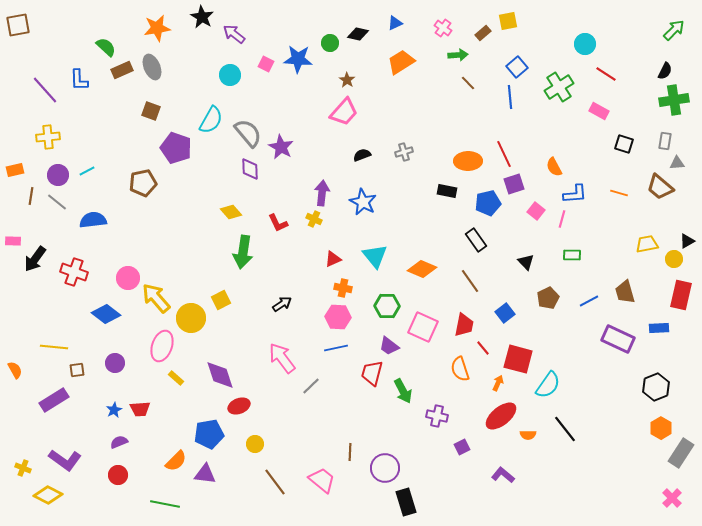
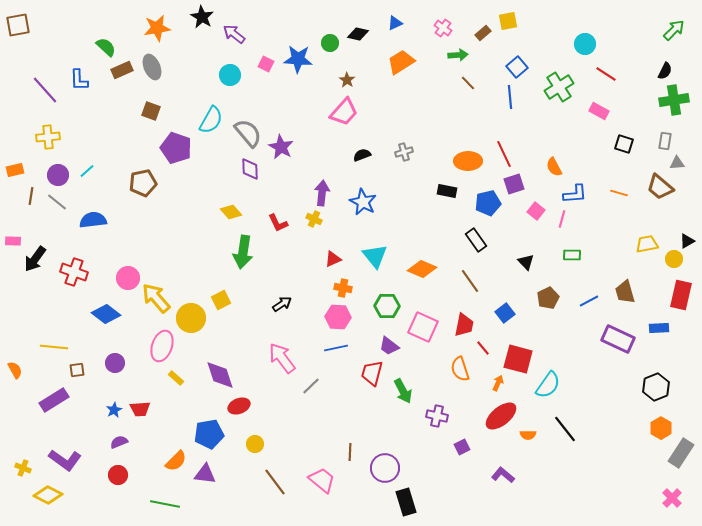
cyan line at (87, 171): rotated 14 degrees counterclockwise
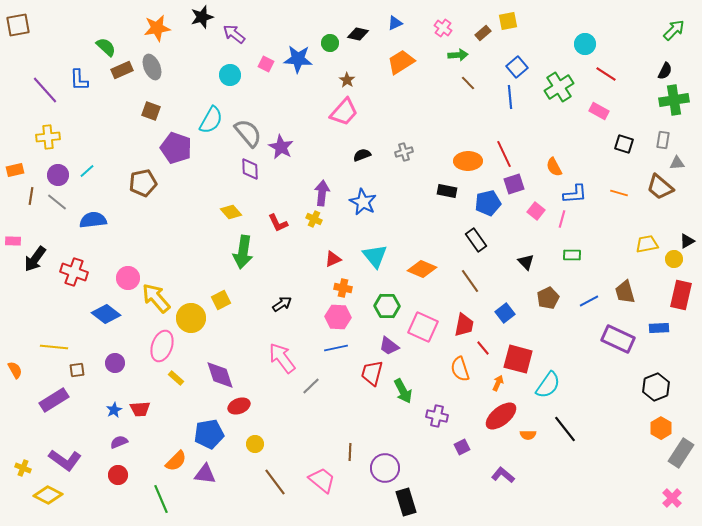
black star at (202, 17): rotated 25 degrees clockwise
gray rectangle at (665, 141): moved 2 px left, 1 px up
green line at (165, 504): moved 4 px left, 5 px up; rotated 56 degrees clockwise
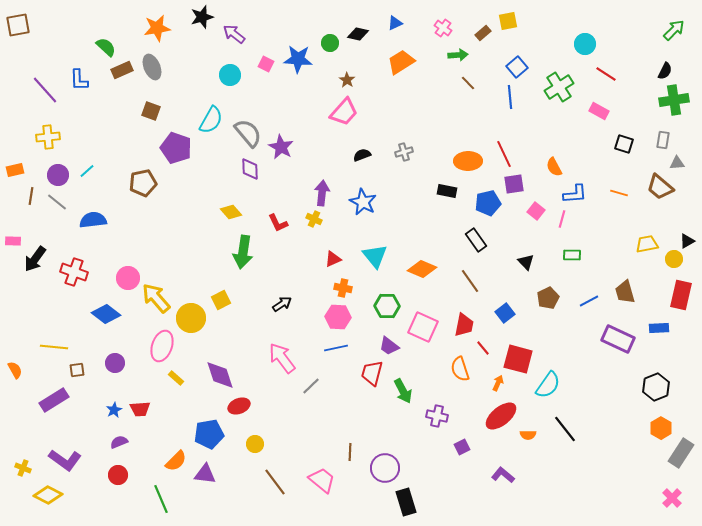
purple square at (514, 184): rotated 10 degrees clockwise
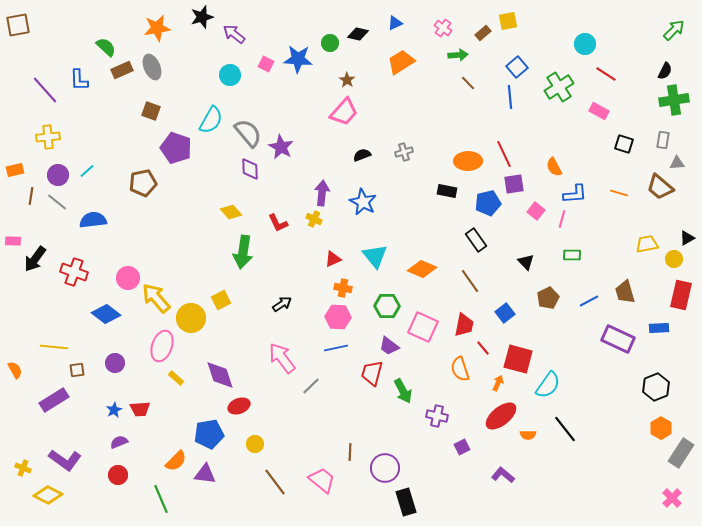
black triangle at (687, 241): moved 3 px up
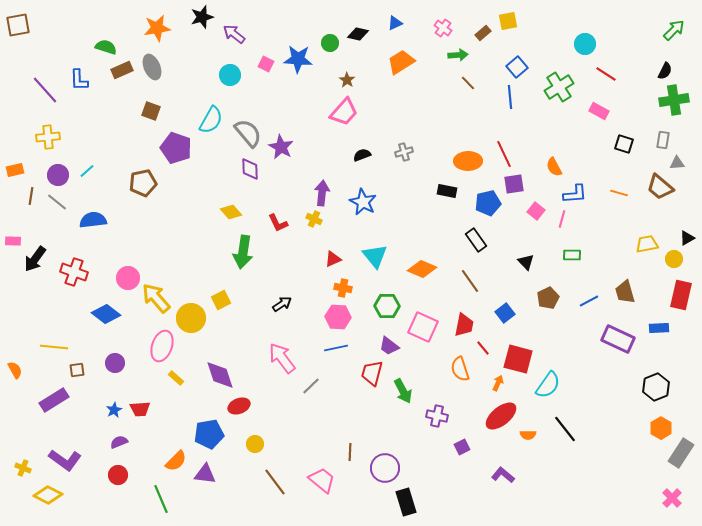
green semicircle at (106, 47): rotated 25 degrees counterclockwise
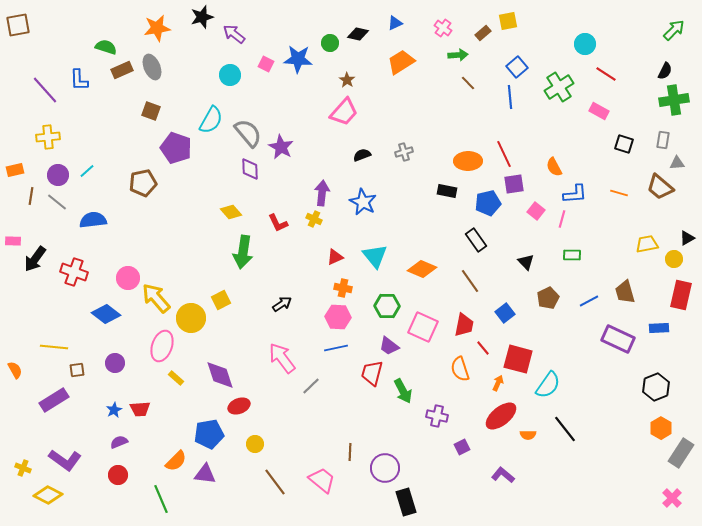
red triangle at (333, 259): moved 2 px right, 2 px up
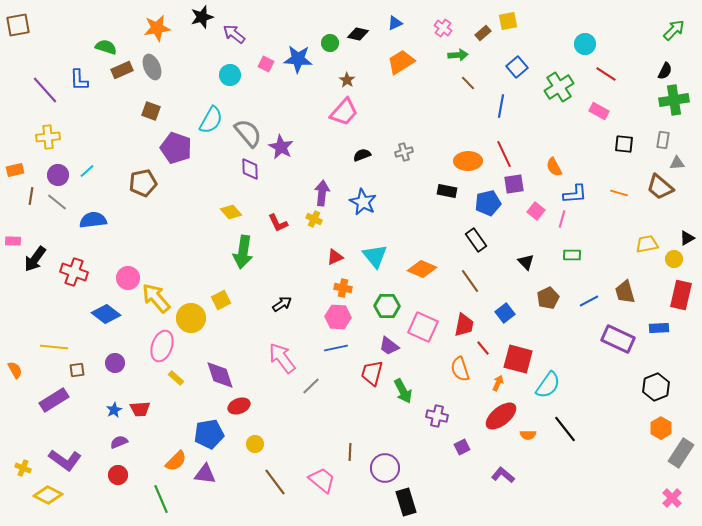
blue line at (510, 97): moved 9 px left, 9 px down; rotated 15 degrees clockwise
black square at (624, 144): rotated 12 degrees counterclockwise
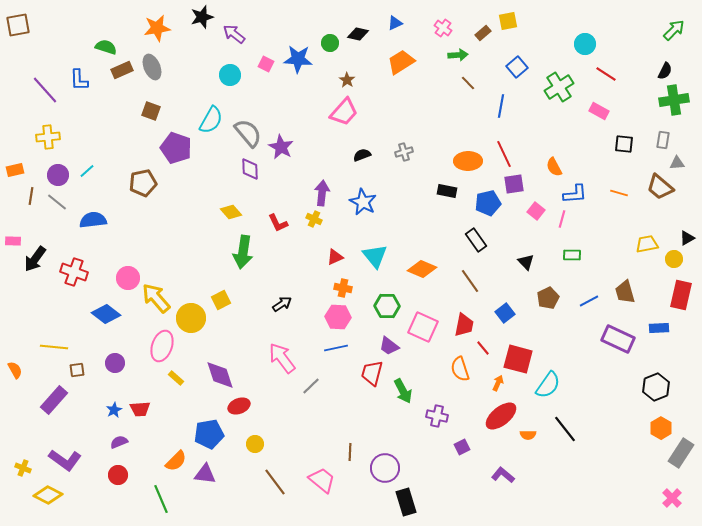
purple rectangle at (54, 400): rotated 16 degrees counterclockwise
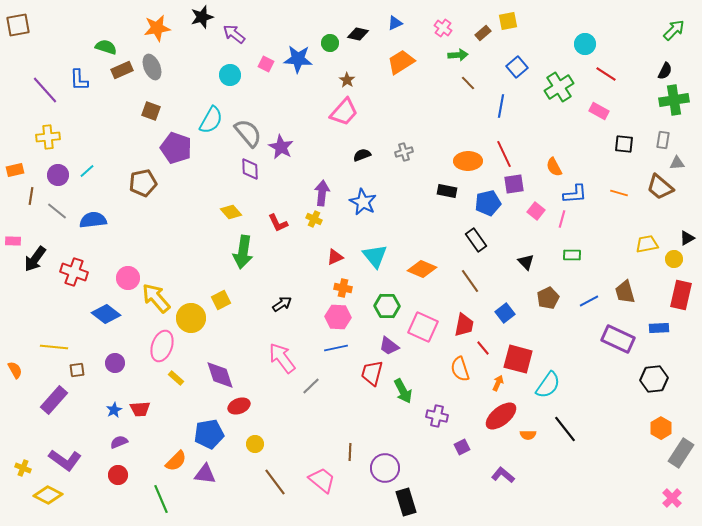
gray line at (57, 202): moved 9 px down
black hexagon at (656, 387): moved 2 px left, 8 px up; rotated 16 degrees clockwise
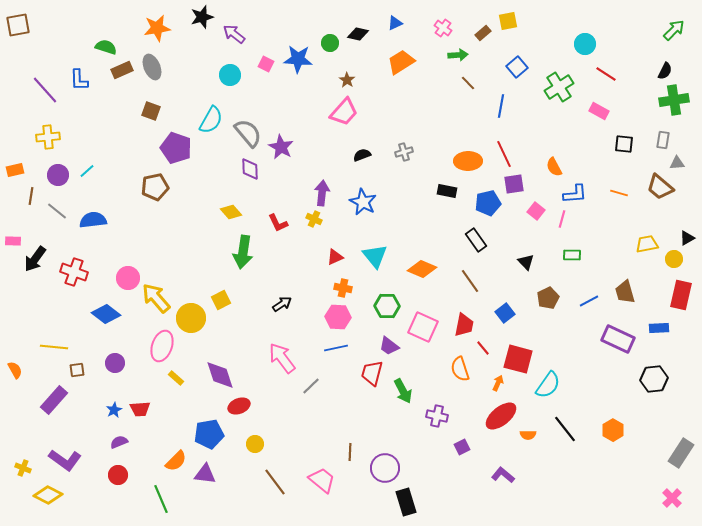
brown pentagon at (143, 183): moved 12 px right, 4 px down
orange hexagon at (661, 428): moved 48 px left, 2 px down
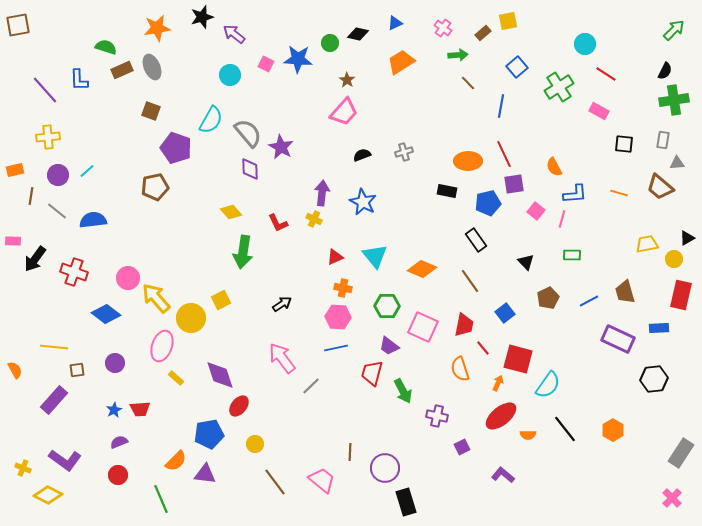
red ellipse at (239, 406): rotated 30 degrees counterclockwise
